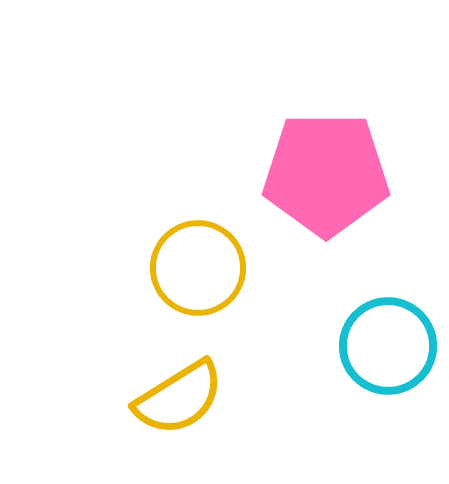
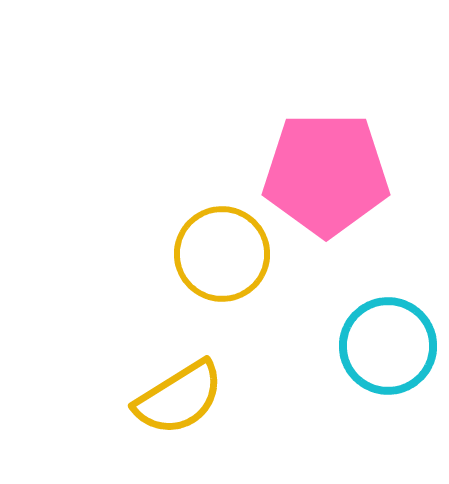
yellow circle: moved 24 px right, 14 px up
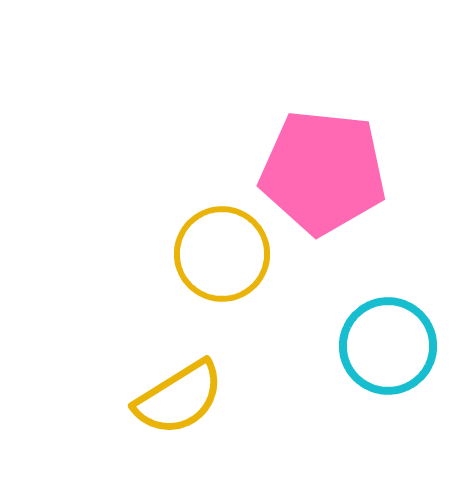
pink pentagon: moved 3 px left, 2 px up; rotated 6 degrees clockwise
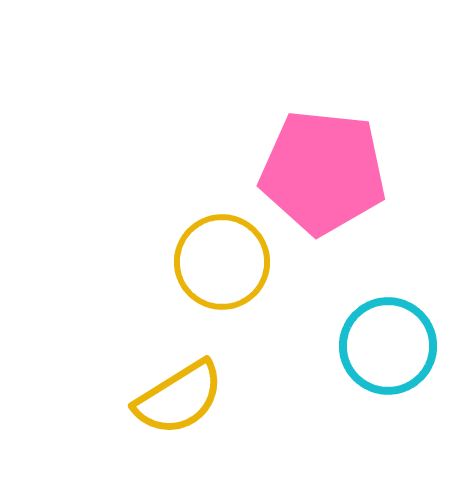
yellow circle: moved 8 px down
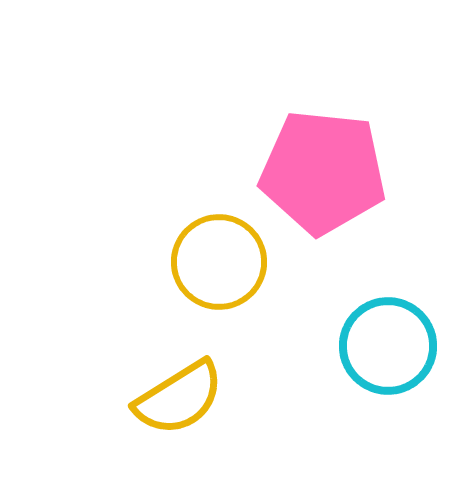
yellow circle: moved 3 px left
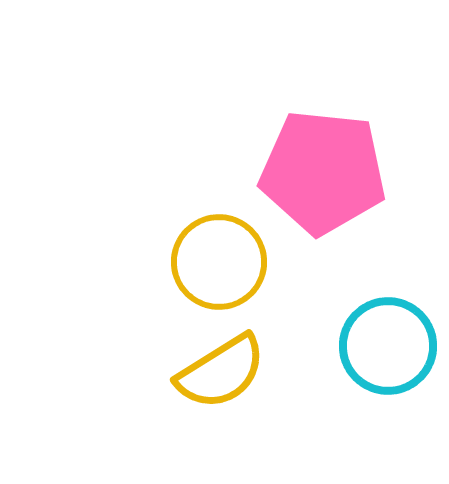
yellow semicircle: moved 42 px right, 26 px up
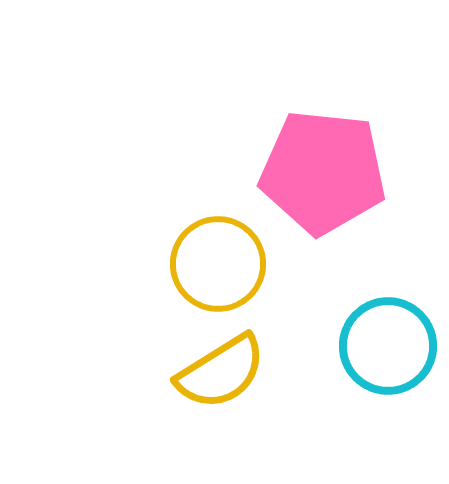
yellow circle: moved 1 px left, 2 px down
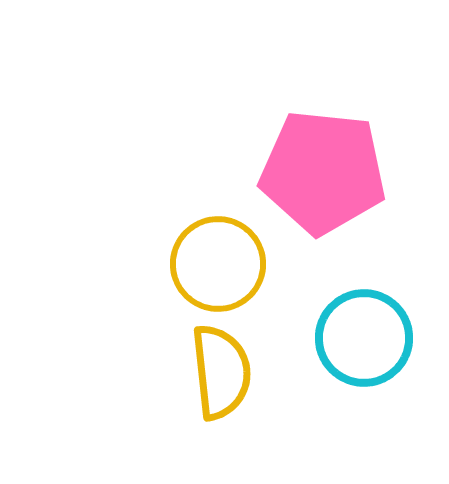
cyan circle: moved 24 px left, 8 px up
yellow semicircle: rotated 64 degrees counterclockwise
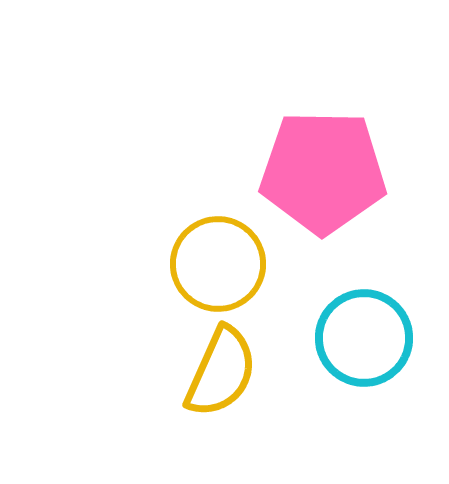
pink pentagon: rotated 5 degrees counterclockwise
yellow semicircle: rotated 30 degrees clockwise
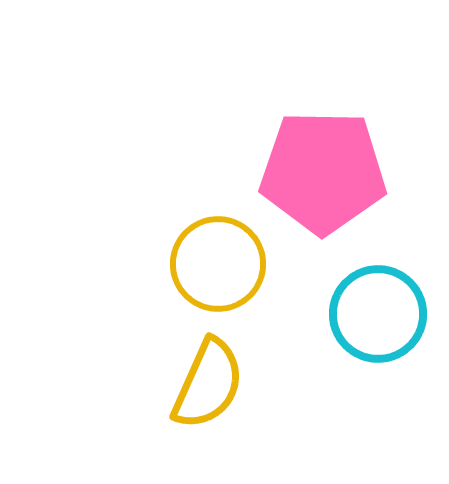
cyan circle: moved 14 px right, 24 px up
yellow semicircle: moved 13 px left, 12 px down
